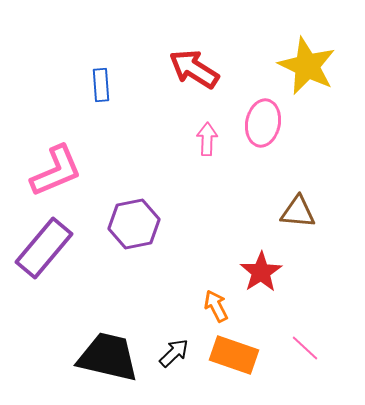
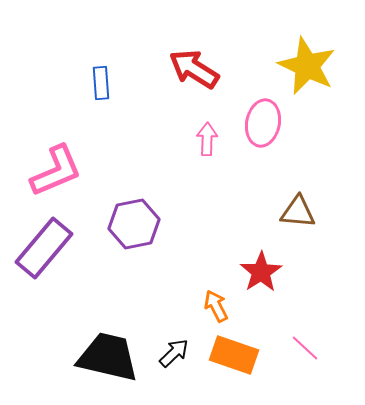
blue rectangle: moved 2 px up
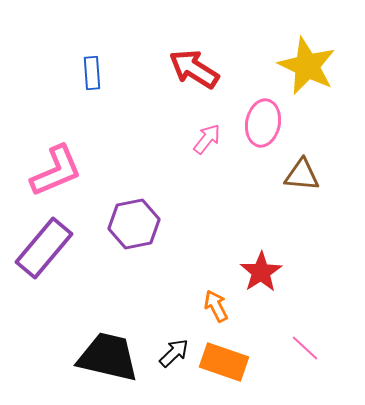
blue rectangle: moved 9 px left, 10 px up
pink arrow: rotated 36 degrees clockwise
brown triangle: moved 4 px right, 37 px up
orange rectangle: moved 10 px left, 7 px down
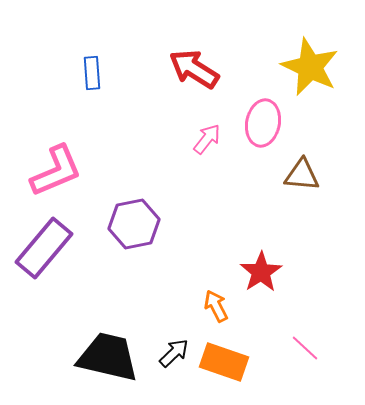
yellow star: moved 3 px right, 1 px down
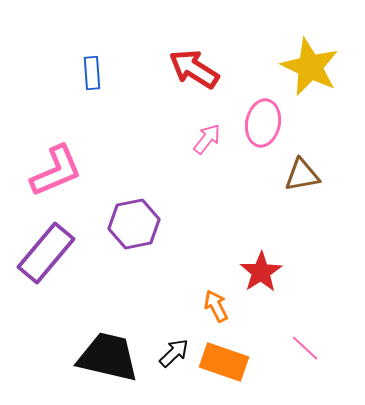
brown triangle: rotated 15 degrees counterclockwise
purple rectangle: moved 2 px right, 5 px down
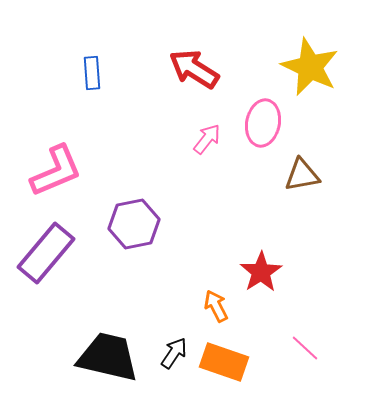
black arrow: rotated 12 degrees counterclockwise
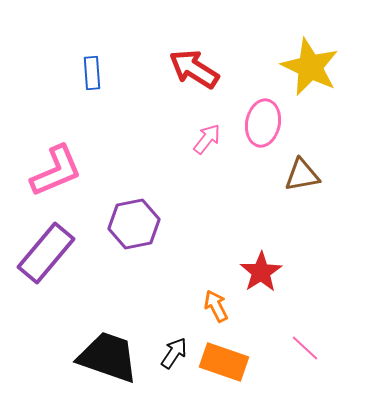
black trapezoid: rotated 6 degrees clockwise
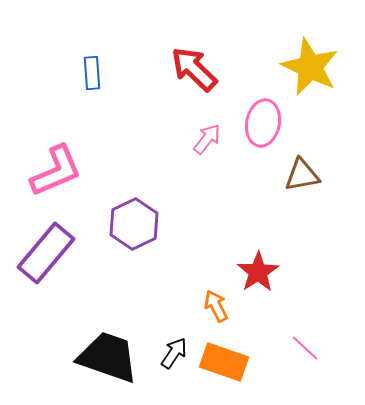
red arrow: rotated 12 degrees clockwise
purple hexagon: rotated 15 degrees counterclockwise
red star: moved 3 px left
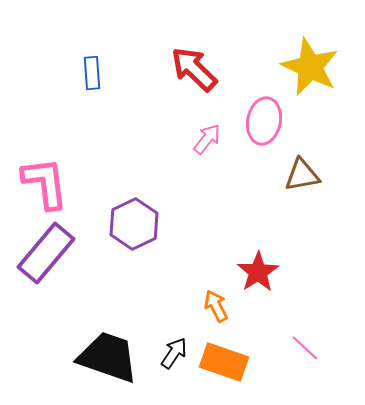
pink ellipse: moved 1 px right, 2 px up
pink L-shape: moved 11 px left, 12 px down; rotated 74 degrees counterclockwise
